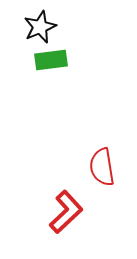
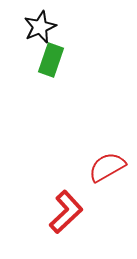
green rectangle: rotated 64 degrees counterclockwise
red semicircle: moved 5 px right; rotated 69 degrees clockwise
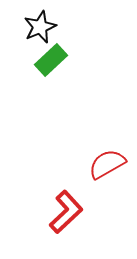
green rectangle: rotated 28 degrees clockwise
red semicircle: moved 3 px up
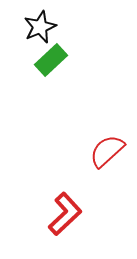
red semicircle: moved 13 px up; rotated 12 degrees counterclockwise
red L-shape: moved 1 px left, 2 px down
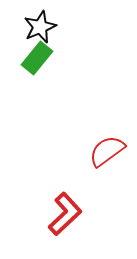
green rectangle: moved 14 px left, 2 px up; rotated 8 degrees counterclockwise
red semicircle: rotated 6 degrees clockwise
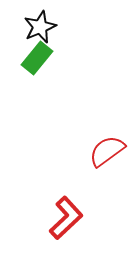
red L-shape: moved 1 px right, 4 px down
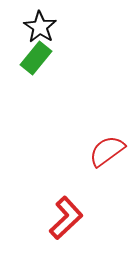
black star: rotated 16 degrees counterclockwise
green rectangle: moved 1 px left
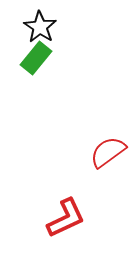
red semicircle: moved 1 px right, 1 px down
red L-shape: rotated 18 degrees clockwise
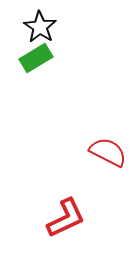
green rectangle: rotated 20 degrees clockwise
red semicircle: rotated 63 degrees clockwise
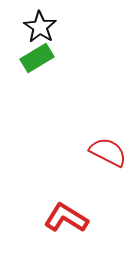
green rectangle: moved 1 px right
red L-shape: rotated 123 degrees counterclockwise
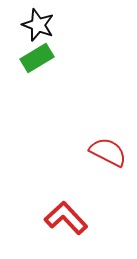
black star: moved 2 px left, 2 px up; rotated 12 degrees counterclockwise
red L-shape: rotated 15 degrees clockwise
